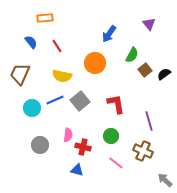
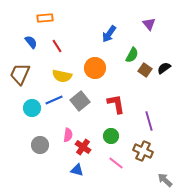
orange circle: moved 5 px down
brown square: rotated 16 degrees counterclockwise
black semicircle: moved 6 px up
blue line: moved 1 px left
red cross: rotated 21 degrees clockwise
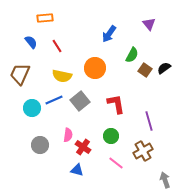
brown cross: rotated 36 degrees clockwise
gray arrow: rotated 28 degrees clockwise
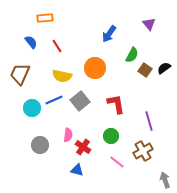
pink line: moved 1 px right, 1 px up
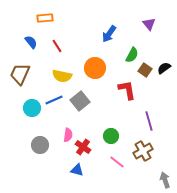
red L-shape: moved 11 px right, 14 px up
